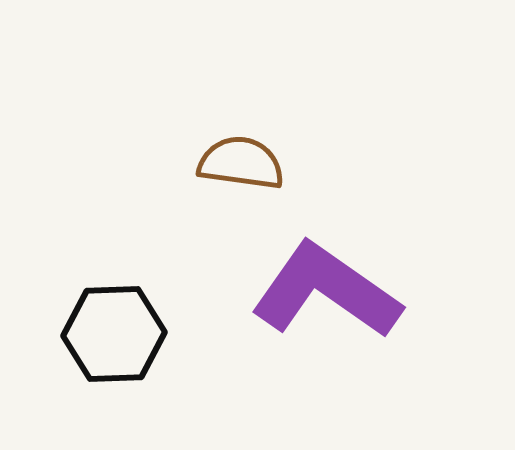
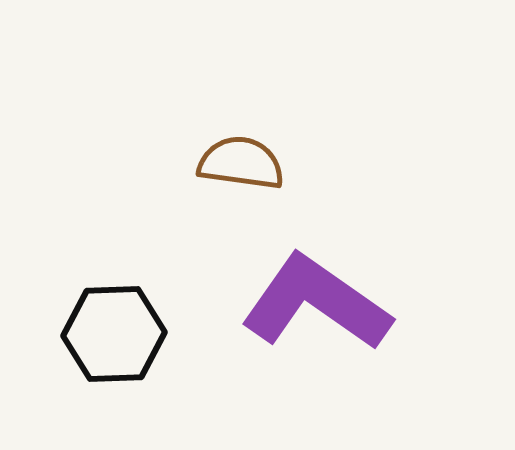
purple L-shape: moved 10 px left, 12 px down
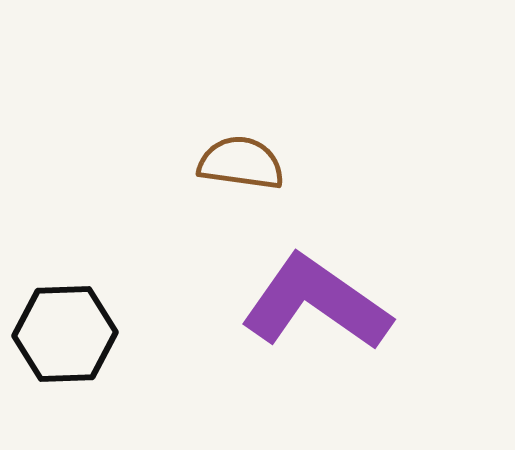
black hexagon: moved 49 px left
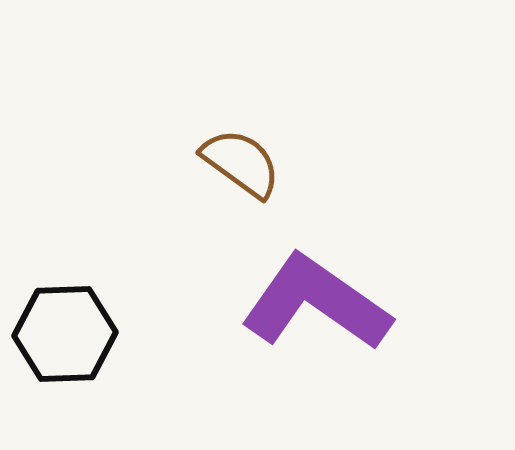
brown semicircle: rotated 28 degrees clockwise
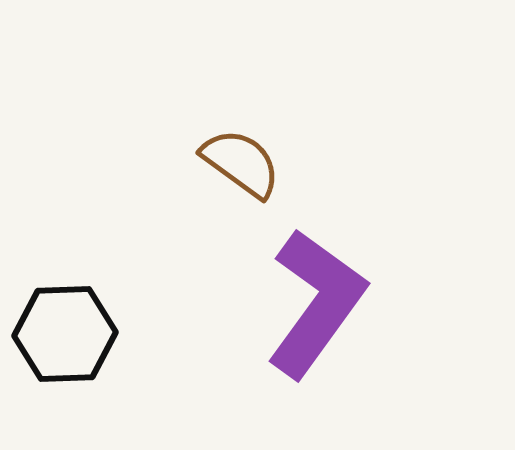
purple L-shape: rotated 91 degrees clockwise
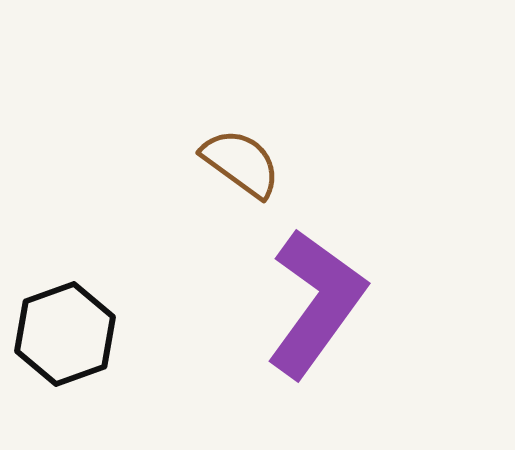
black hexagon: rotated 18 degrees counterclockwise
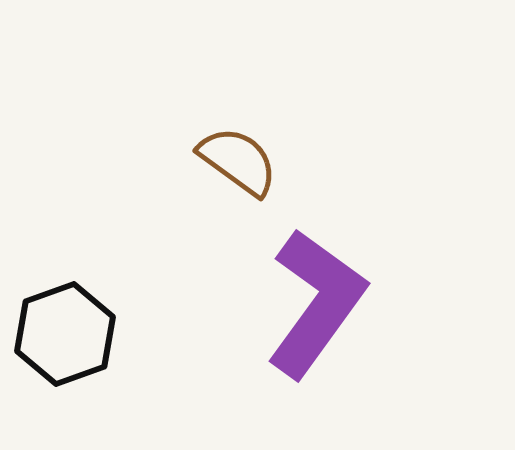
brown semicircle: moved 3 px left, 2 px up
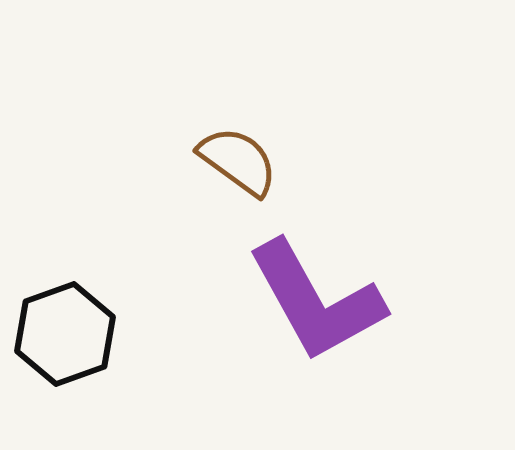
purple L-shape: moved 2 px up; rotated 115 degrees clockwise
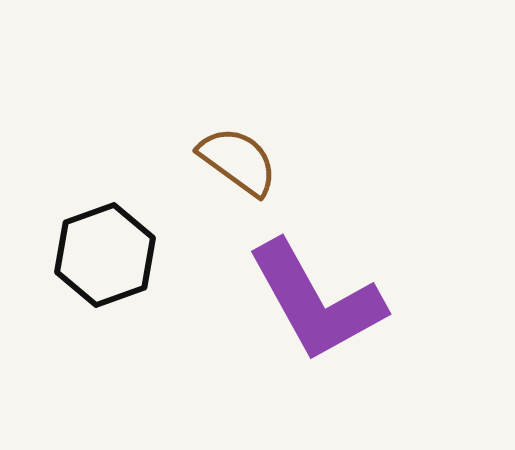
black hexagon: moved 40 px right, 79 px up
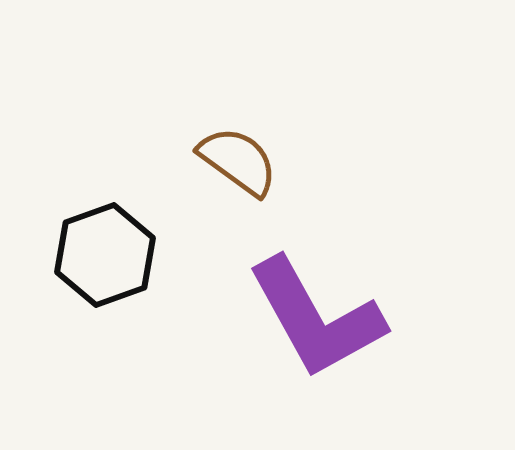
purple L-shape: moved 17 px down
